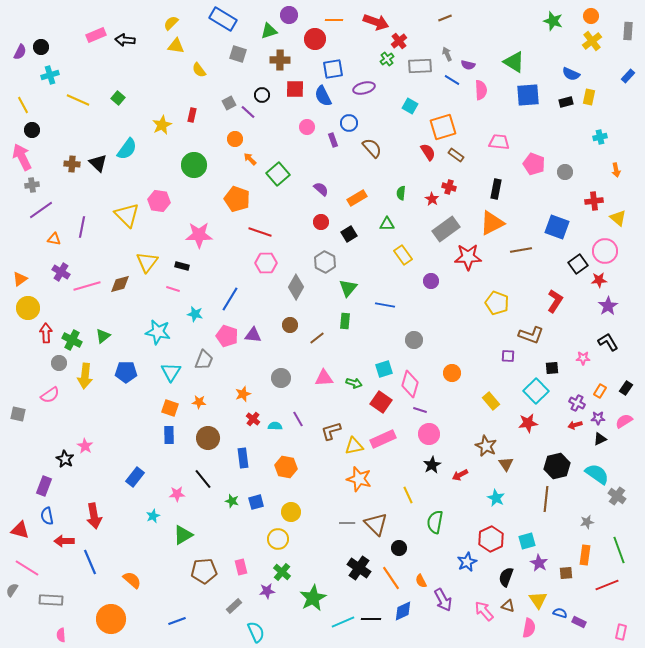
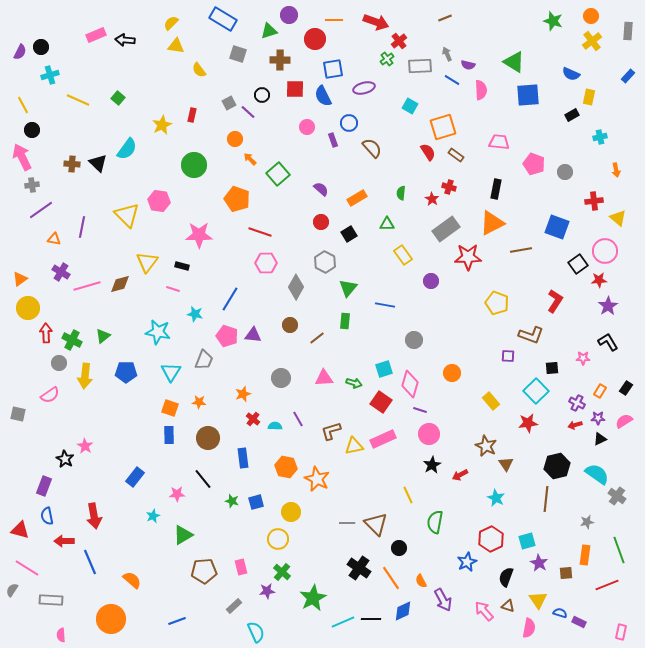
black rectangle at (566, 102): moved 6 px right, 13 px down; rotated 16 degrees counterclockwise
orange star at (359, 479): moved 42 px left; rotated 10 degrees clockwise
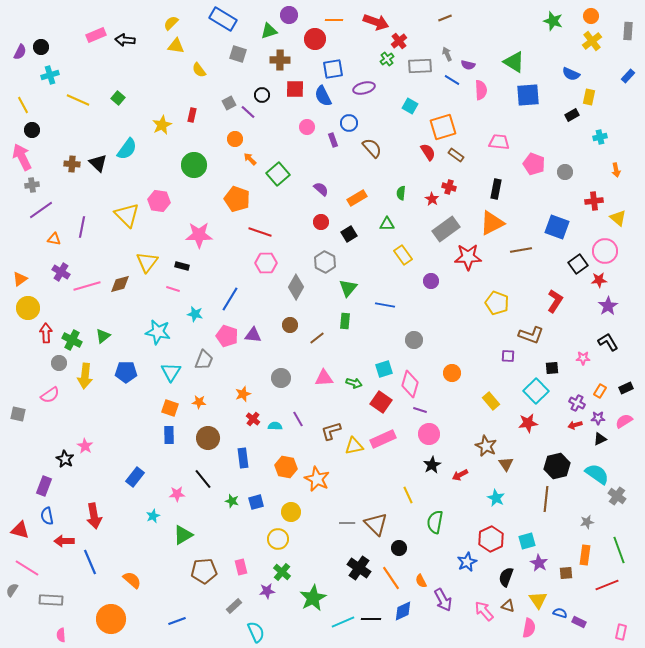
black rectangle at (626, 388): rotated 32 degrees clockwise
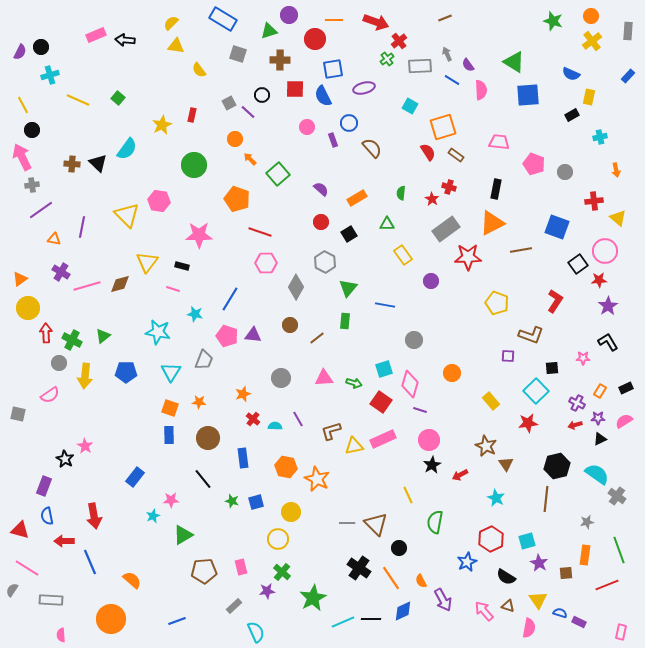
purple semicircle at (468, 65): rotated 40 degrees clockwise
pink circle at (429, 434): moved 6 px down
pink star at (177, 494): moved 6 px left, 6 px down
black semicircle at (506, 577): rotated 78 degrees counterclockwise
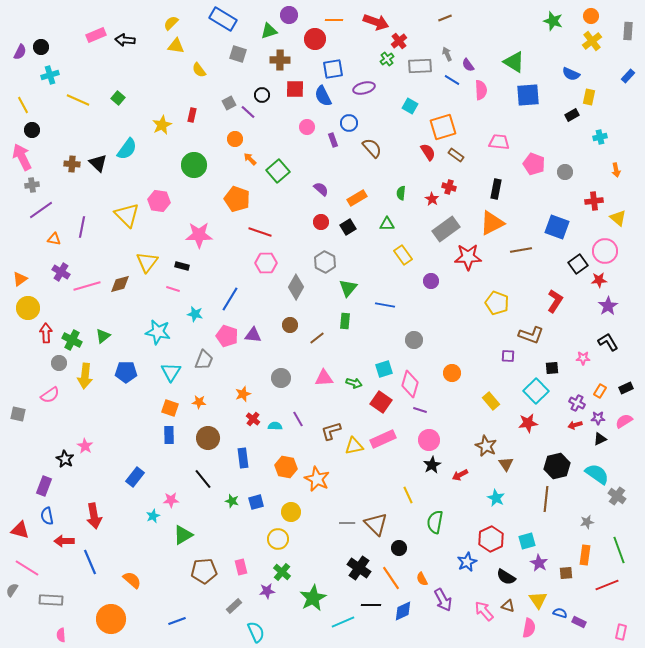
green square at (278, 174): moved 3 px up
black square at (349, 234): moved 1 px left, 7 px up
orange semicircle at (421, 581): moved 1 px right, 2 px up
black line at (371, 619): moved 14 px up
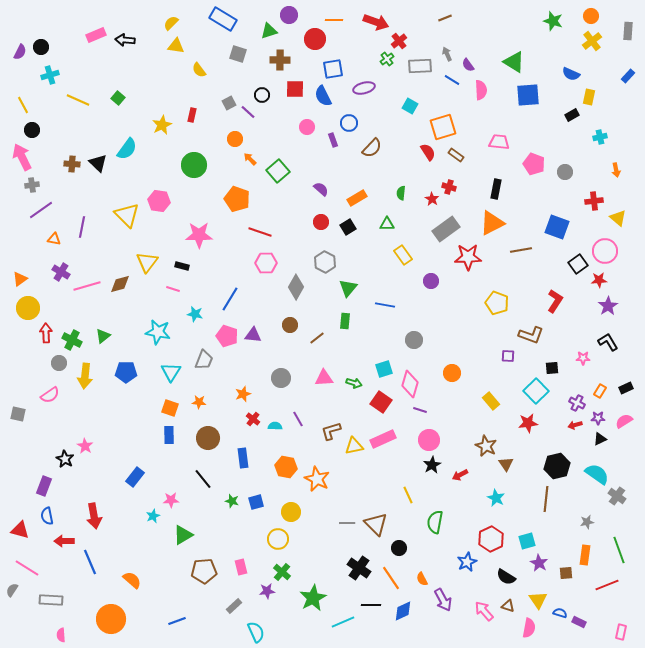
brown semicircle at (372, 148): rotated 85 degrees clockwise
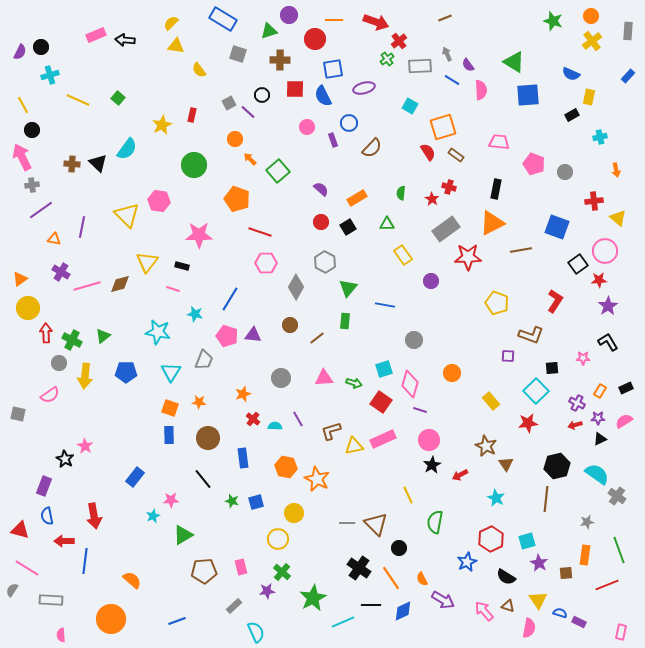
yellow circle at (291, 512): moved 3 px right, 1 px down
blue line at (90, 562): moved 5 px left, 1 px up; rotated 30 degrees clockwise
purple arrow at (443, 600): rotated 30 degrees counterclockwise
